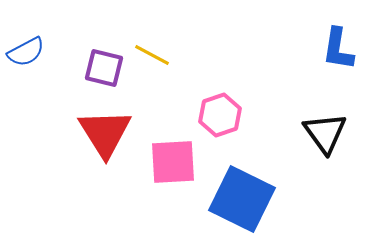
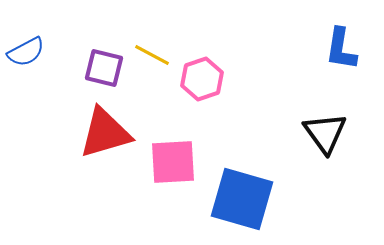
blue L-shape: moved 3 px right
pink hexagon: moved 18 px left, 36 px up
red triangle: rotated 46 degrees clockwise
blue square: rotated 10 degrees counterclockwise
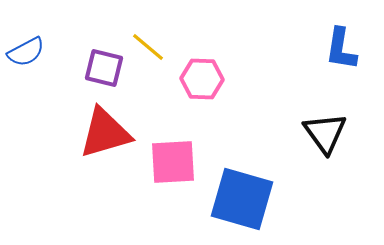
yellow line: moved 4 px left, 8 px up; rotated 12 degrees clockwise
pink hexagon: rotated 21 degrees clockwise
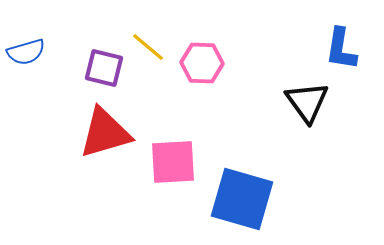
blue semicircle: rotated 12 degrees clockwise
pink hexagon: moved 16 px up
black triangle: moved 18 px left, 31 px up
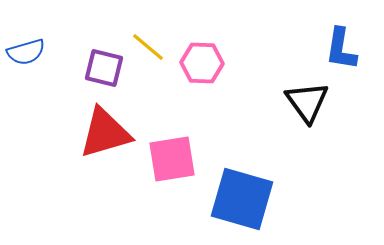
pink square: moved 1 px left, 3 px up; rotated 6 degrees counterclockwise
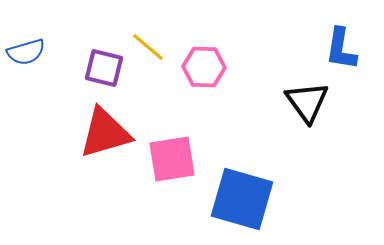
pink hexagon: moved 2 px right, 4 px down
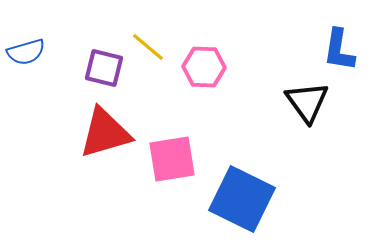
blue L-shape: moved 2 px left, 1 px down
blue square: rotated 10 degrees clockwise
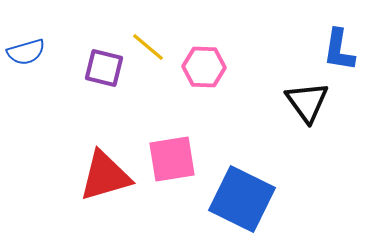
red triangle: moved 43 px down
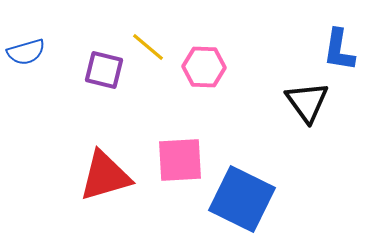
purple square: moved 2 px down
pink square: moved 8 px right, 1 px down; rotated 6 degrees clockwise
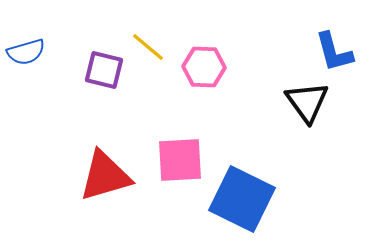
blue L-shape: moved 5 px left, 2 px down; rotated 24 degrees counterclockwise
